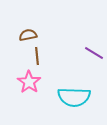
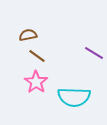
brown line: rotated 48 degrees counterclockwise
pink star: moved 7 px right
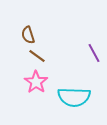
brown semicircle: rotated 96 degrees counterclockwise
purple line: rotated 30 degrees clockwise
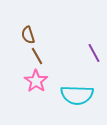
brown line: rotated 24 degrees clockwise
pink star: moved 1 px up
cyan semicircle: moved 3 px right, 2 px up
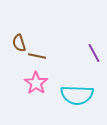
brown semicircle: moved 9 px left, 8 px down
brown line: rotated 48 degrees counterclockwise
pink star: moved 2 px down
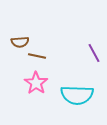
brown semicircle: moved 1 px right, 1 px up; rotated 78 degrees counterclockwise
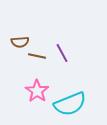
purple line: moved 32 px left
pink star: moved 1 px right, 8 px down
cyan semicircle: moved 7 px left, 9 px down; rotated 24 degrees counterclockwise
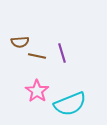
purple line: rotated 12 degrees clockwise
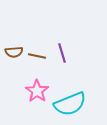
brown semicircle: moved 6 px left, 10 px down
